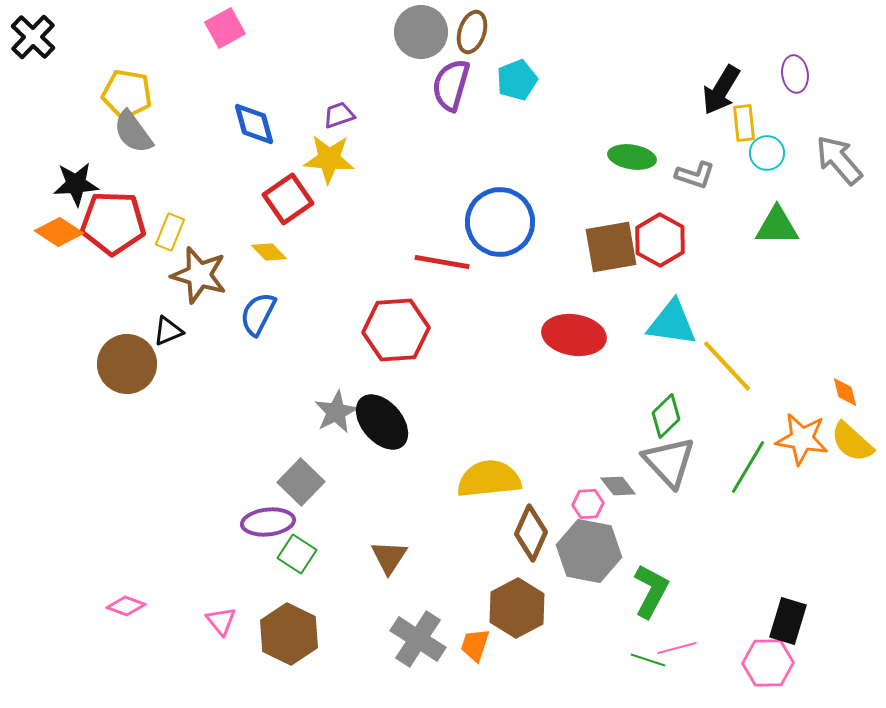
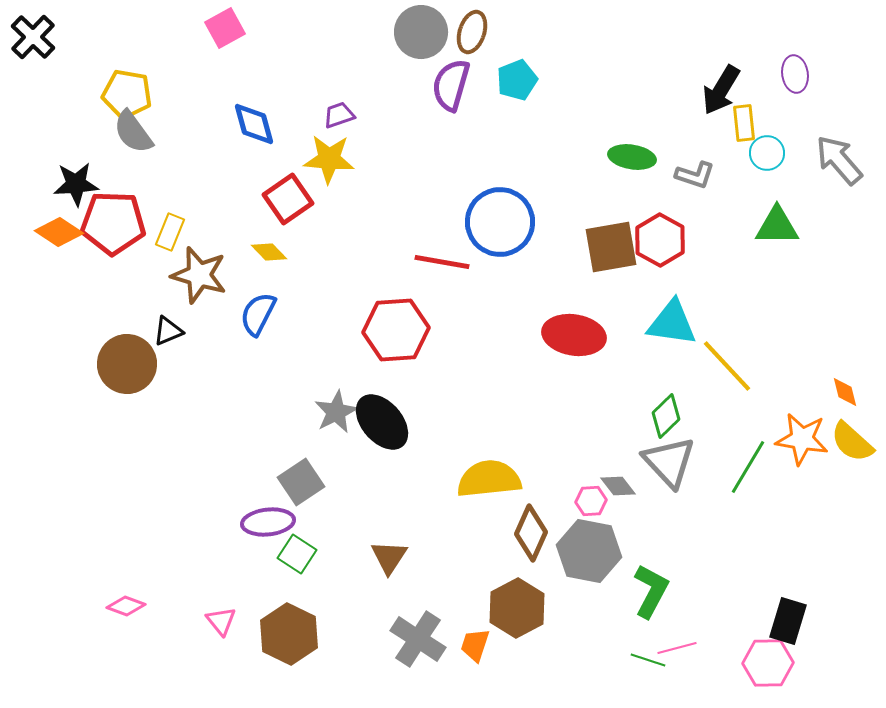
gray square at (301, 482): rotated 12 degrees clockwise
pink hexagon at (588, 504): moved 3 px right, 3 px up
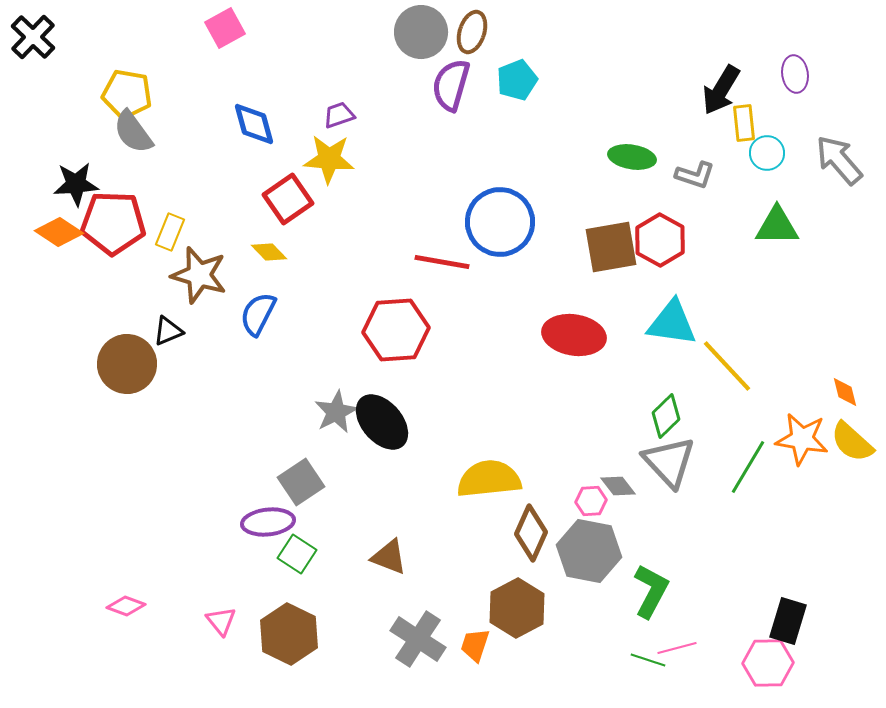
brown triangle at (389, 557): rotated 42 degrees counterclockwise
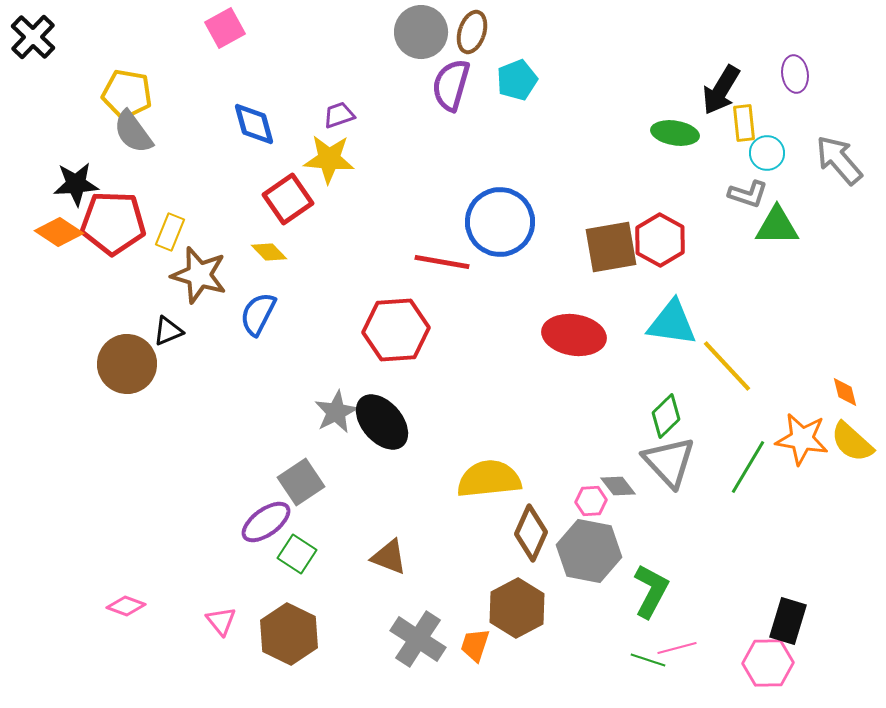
green ellipse at (632, 157): moved 43 px right, 24 px up
gray L-shape at (695, 175): moved 53 px right, 19 px down
purple ellipse at (268, 522): moved 2 px left; rotated 30 degrees counterclockwise
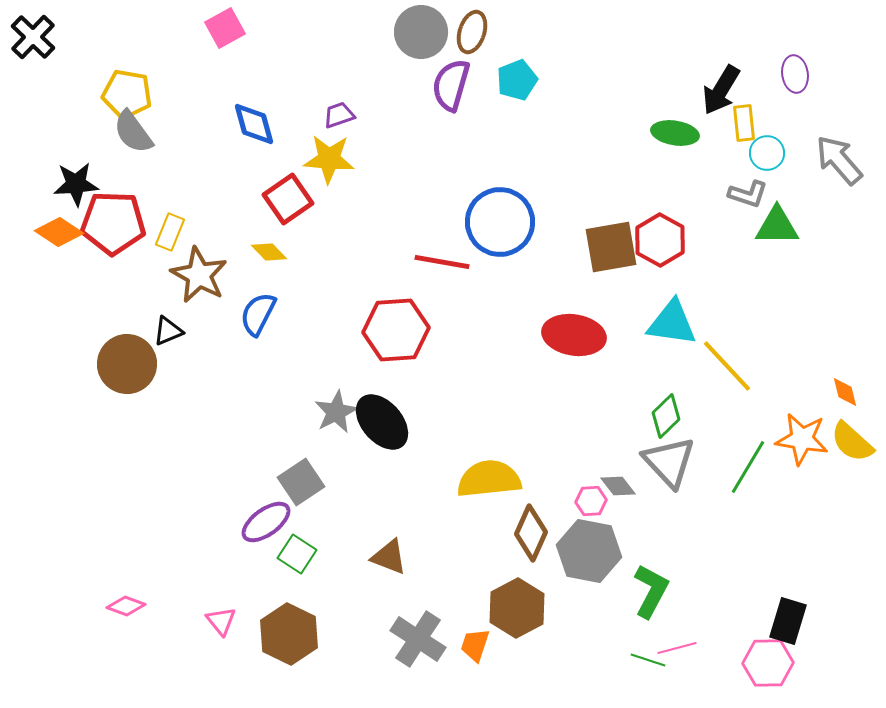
brown star at (199, 275): rotated 12 degrees clockwise
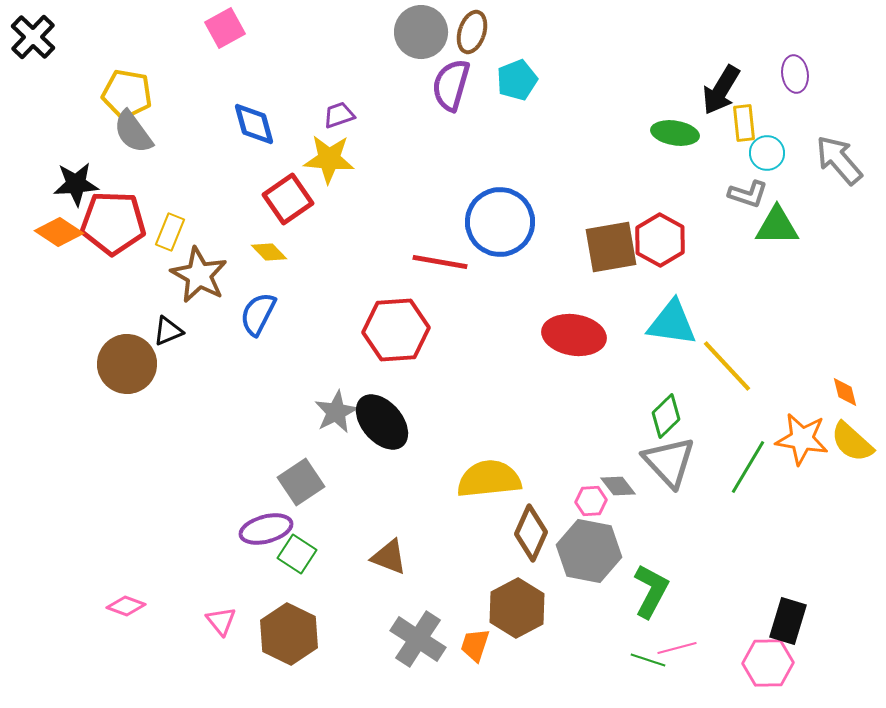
red line at (442, 262): moved 2 px left
purple ellipse at (266, 522): moved 7 px down; rotated 21 degrees clockwise
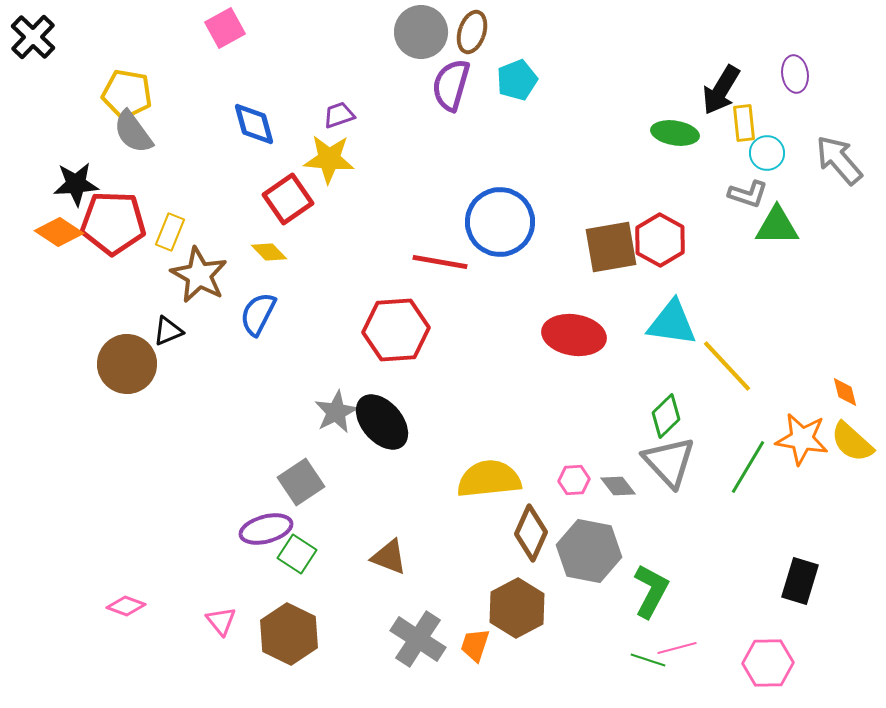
pink hexagon at (591, 501): moved 17 px left, 21 px up
black rectangle at (788, 621): moved 12 px right, 40 px up
